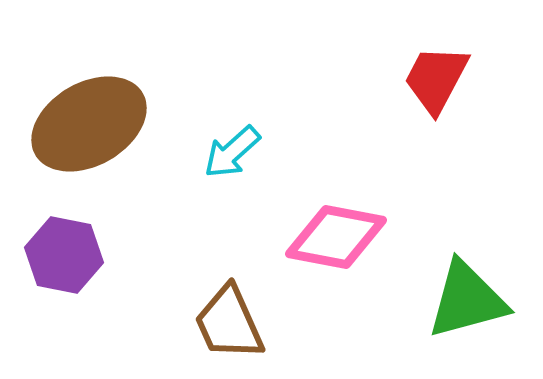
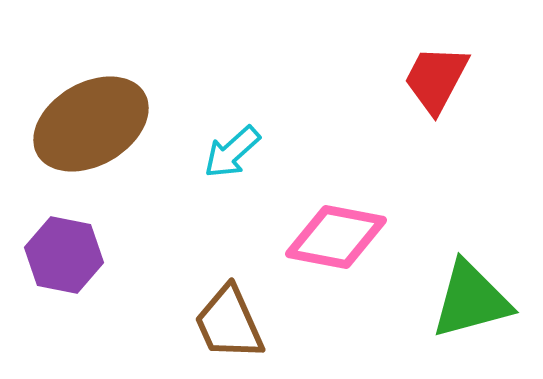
brown ellipse: moved 2 px right
green triangle: moved 4 px right
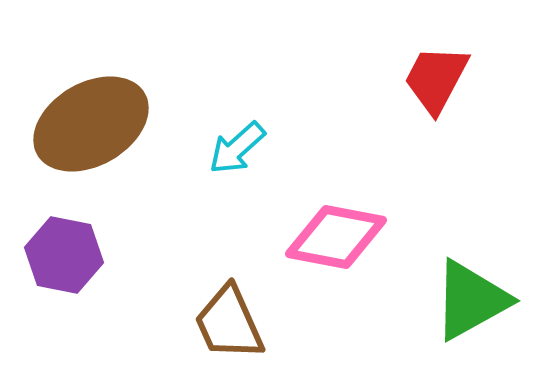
cyan arrow: moved 5 px right, 4 px up
green triangle: rotated 14 degrees counterclockwise
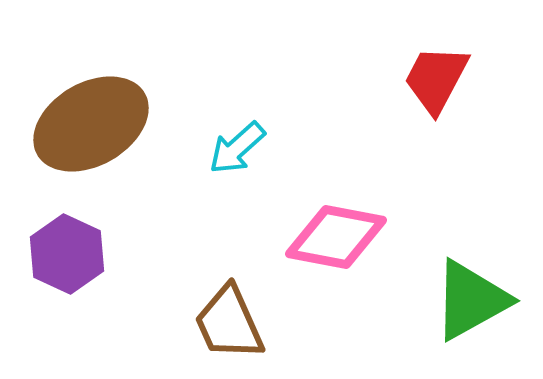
purple hexagon: moved 3 px right, 1 px up; rotated 14 degrees clockwise
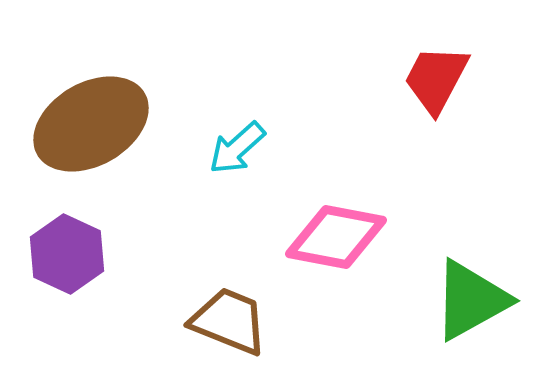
brown trapezoid: moved 2 px up; rotated 136 degrees clockwise
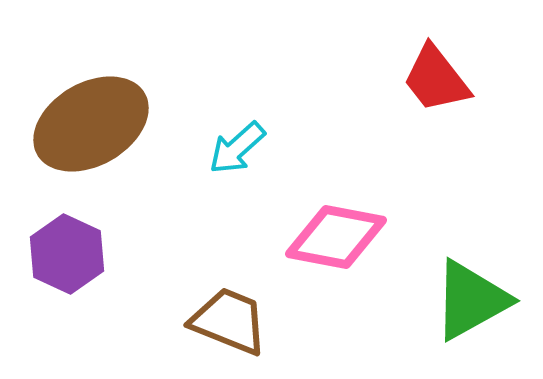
red trapezoid: rotated 66 degrees counterclockwise
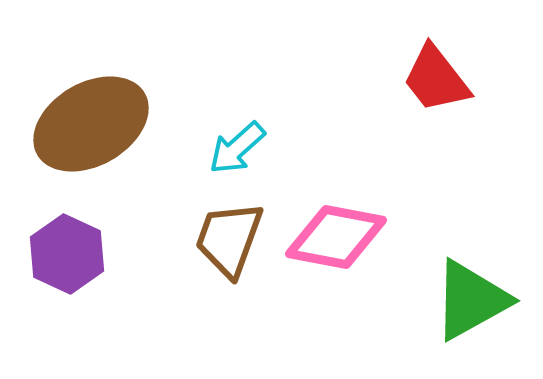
brown trapezoid: moved 82 px up; rotated 92 degrees counterclockwise
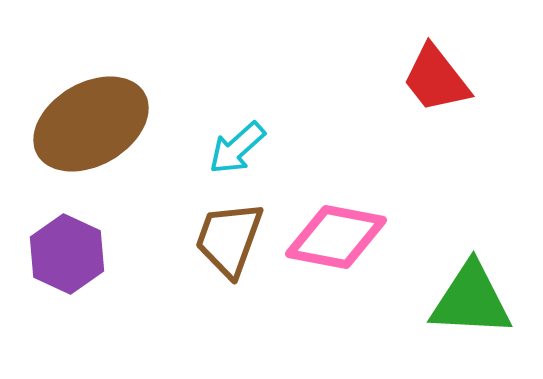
green triangle: rotated 32 degrees clockwise
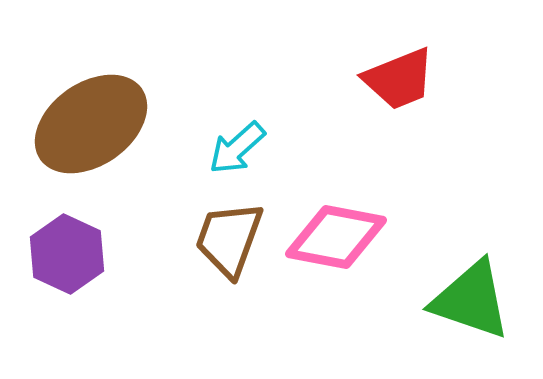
red trapezoid: moved 37 px left; rotated 74 degrees counterclockwise
brown ellipse: rotated 5 degrees counterclockwise
green triangle: rotated 16 degrees clockwise
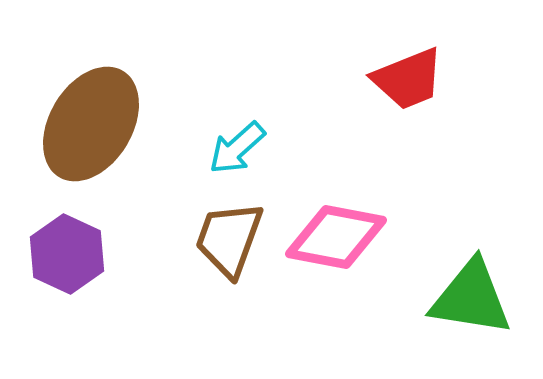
red trapezoid: moved 9 px right
brown ellipse: rotated 24 degrees counterclockwise
green triangle: moved 2 px up; rotated 10 degrees counterclockwise
